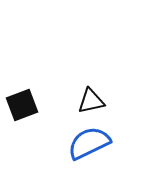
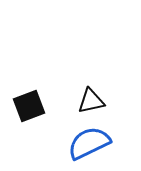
black square: moved 7 px right, 1 px down
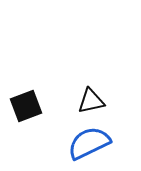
black square: moved 3 px left
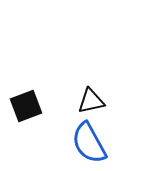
blue semicircle: rotated 93 degrees counterclockwise
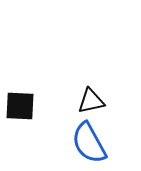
black square: moved 6 px left; rotated 24 degrees clockwise
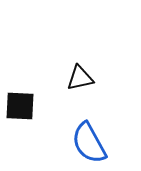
black triangle: moved 11 px left, 23 px up
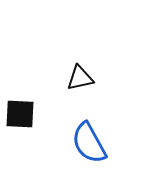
black square: moved 8 px down
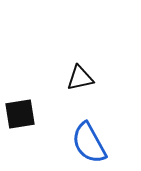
black square: rotated 12 degrees counterclockwise
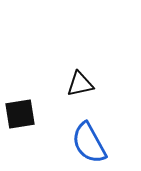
black triangle: moved 6 px down
